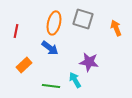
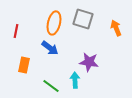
orange rectangle: rotated 35 degrees counterclockwise
cyan arrow: rotated 28 degrees clockwise
green line: rotated 30 degrees clockwise
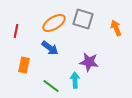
orange ellipse: rotated 45 degrees clockwise
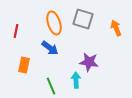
orange ellipse: rotated 75 degrees counterclockwise
cyan arrow: moved 1 px right
green line: rotated 30 degrees clockwise
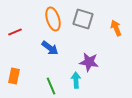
orange ellipse: moved 1 px left, 4 px up
red line: moved 1 px left, 1 px down; rotated 56 degrees clockwise
orange rectangle: moved 10 px left, 11 px down
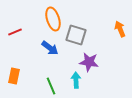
gray square: moved 7 px left, 16 px down
orange arrow: moved 4 px right, 1 px down
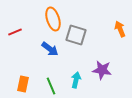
blue arrow: moved 1 px down
purple star: moved 13 px right, 8 px down
orange rectangle: moved 9 px right, 8 px down
cyan arrow: rotated 14 degrees clockwise
